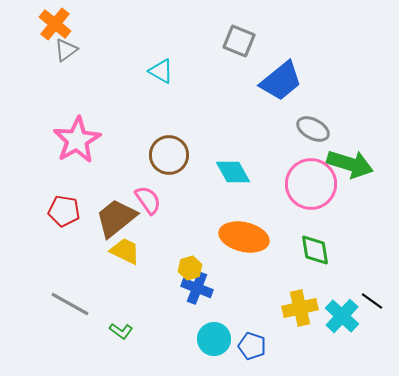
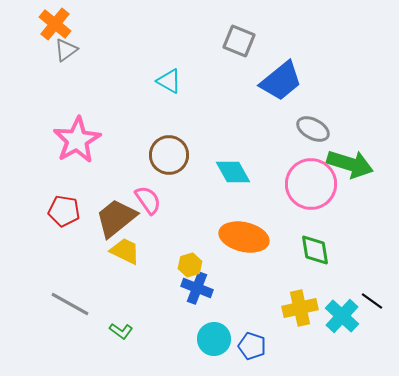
cyan triangle: moved 8 px right, 10 px down
yellow hexagon: moved 3 px up
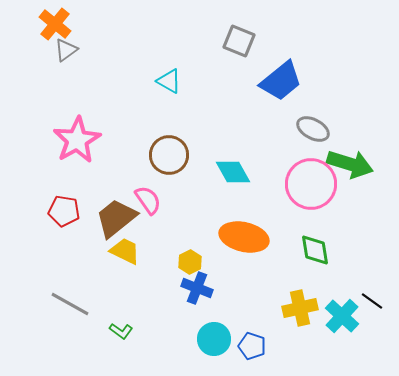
yellow hexagon: moved 3 px up; rotated 10 degrees counterclockwise
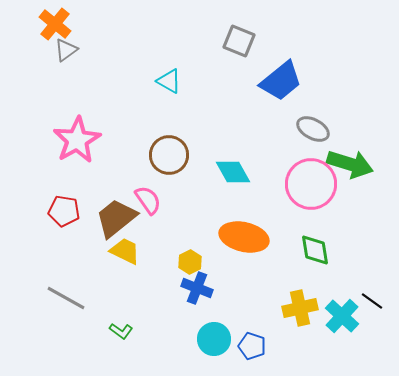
gray line: moved 4 px left, 6 px up
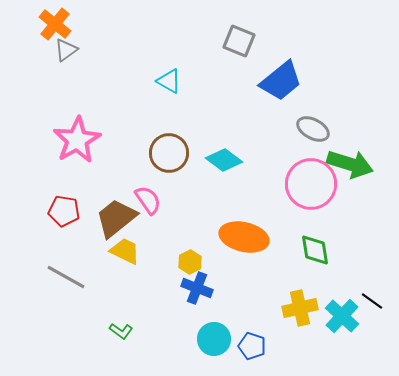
brown circle: moved 2 px up
cyan diamond: moved 9 px left, 12 px up; rotated 24 degrees counterclockwise
gray line: moved 21 px up
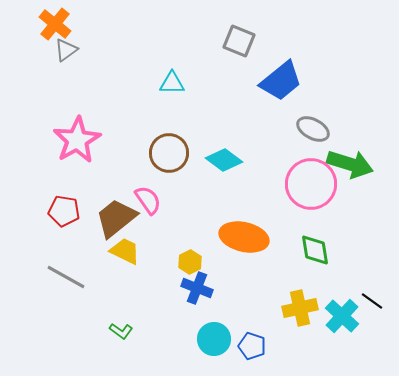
cyan triangle: moved 3 px right, 2 px down; rotated 28 degrees counterclockwise
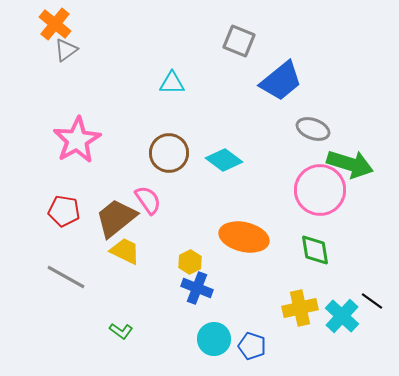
gray ellipse: rotated 8 degrees counterclockwise
pink circle: moved 9 px right, 6 px down
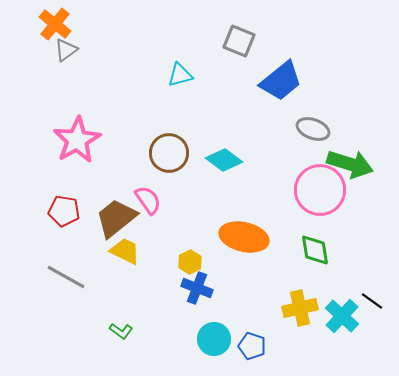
cyan triangle: moved 8 px right, 8 px up; rotated 16 degrees counterclockwise
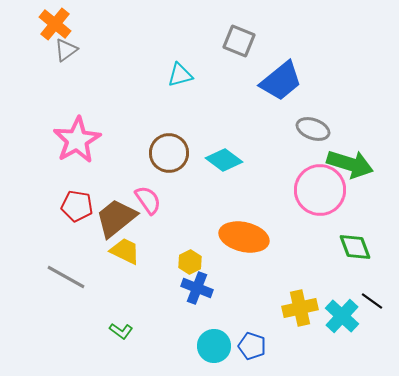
red pentagon: moved 13 px right, 5 px up
green diamond: moved 40 px right, 3 px up; rotated 12 degrees counterclockwise
cyan circle: moved 7 px down
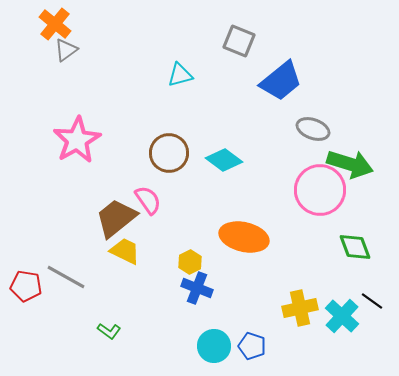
red pentagon: moved 51 px left, 80 px down
green L-shape: moved 12 px left
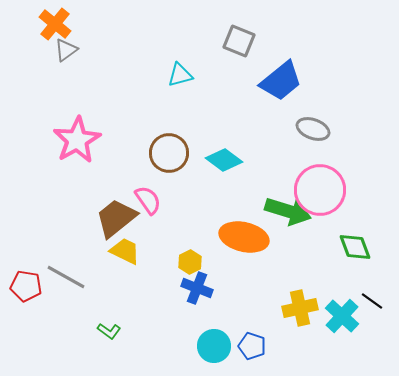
green arrow: moved 62 px left, 47 px down
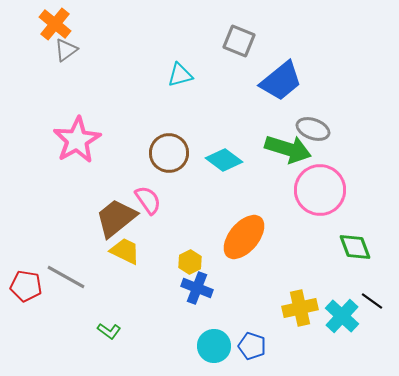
green arrow: moved 62 px up
orange ellipse: rotated 63 degrees counterclockwise
